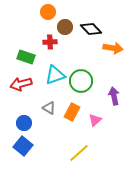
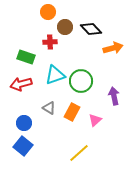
orange arrow: rotated 24 degrees counterclockwise
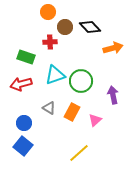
black diamond: moved 1 px left, 2 px up
purple arrow: moved 1 px left, 1 px up
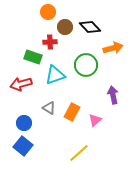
green rectangle: moved 7 px right
green circle: moved 5 px right, 16 px up
